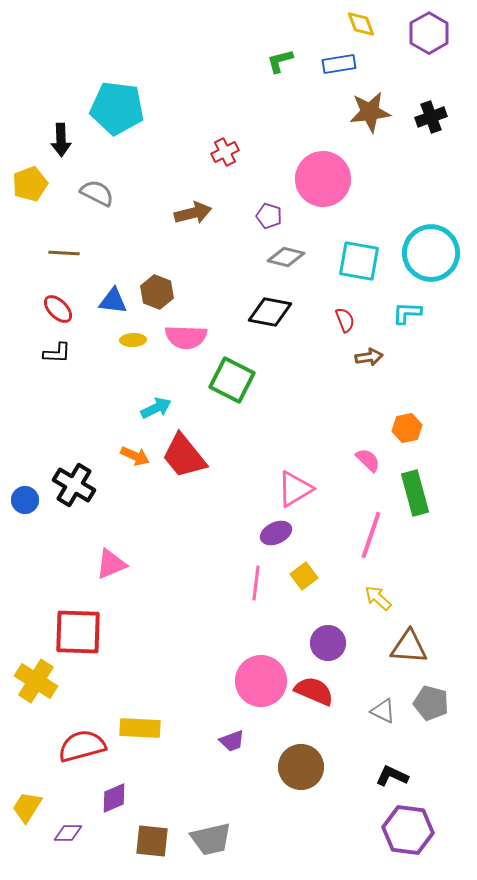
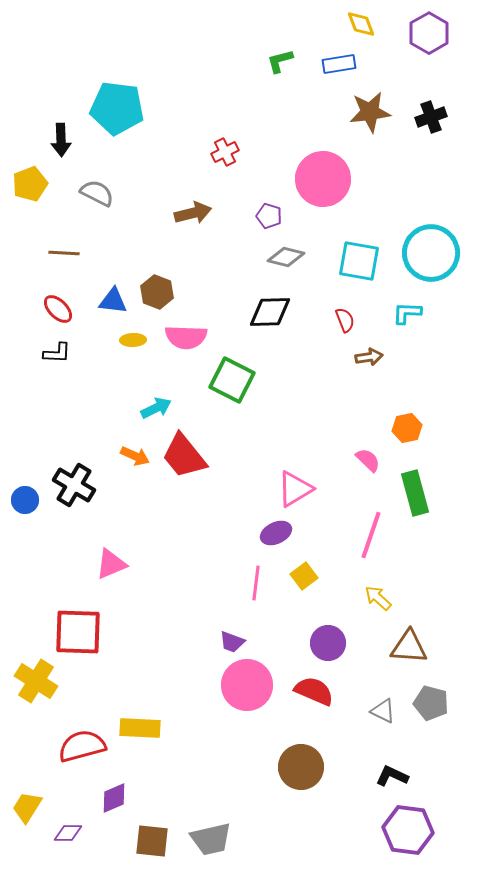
black diamond at (270, 312): rotated 12 degrees counterclockwise
pink circle at (261, 681): moved 14 px left, 4 px down
purple trapezoid at (232, 741): moved 99 px up; rotated 40 degrees clockwise
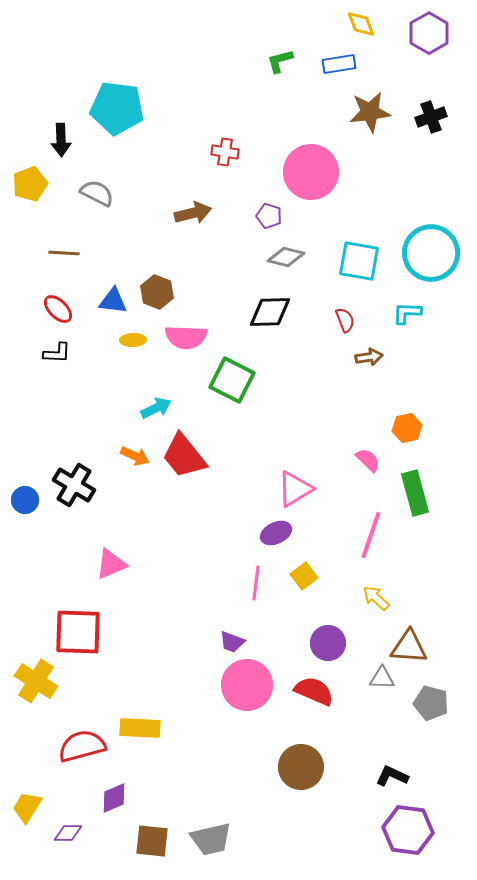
red cross at (225, 152): rotated 36 degrees clockwise
pink circle at (323, 179): moved 12 px left, 7 px up
yellow arrow at (378, 598): moved 2 px left
gray triangle at (383, 711): moved 1 px left, 33 px up; rotated 24 degrees counterclockwise
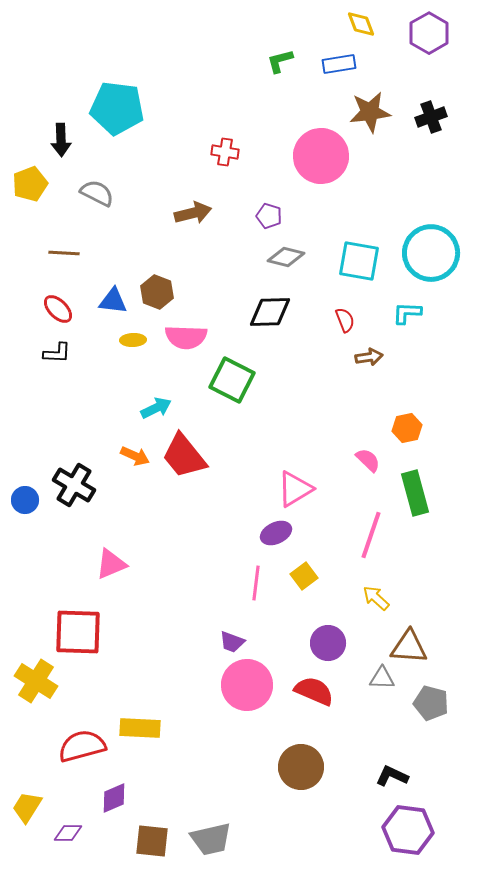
pink circle at (311, 172): moved 10 px right, 16 px up
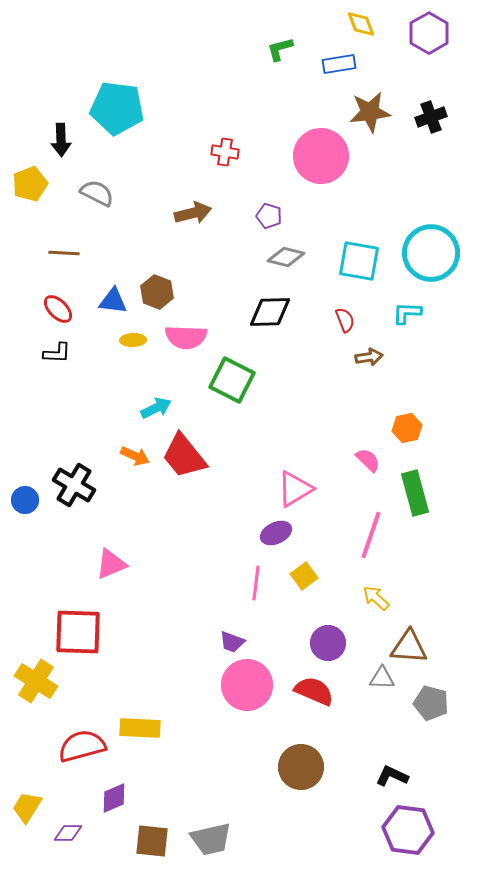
green L-shape at (280, 61): moved 12 px up
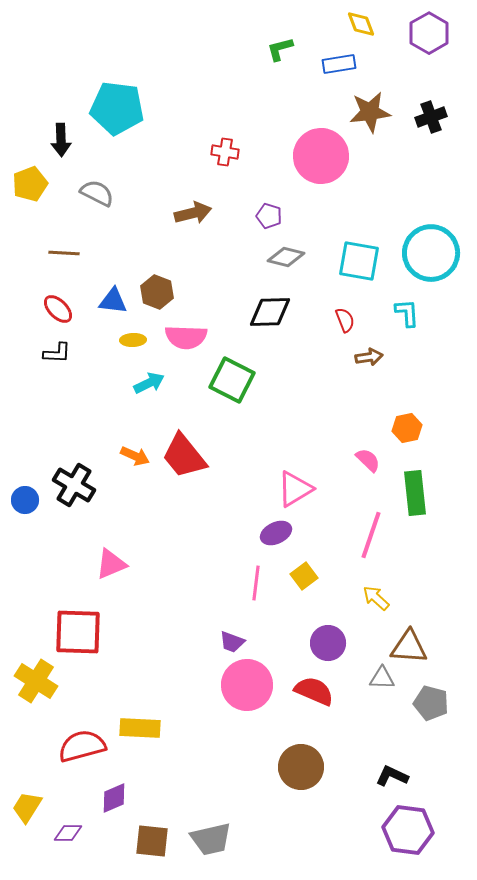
cyan L-shape at (407, 313): rotated 84 degrees clockwise
cyan arrow at (156, 408): moved 7 px left, 25 px up
green rectangle at (415, 493): rotated 9 degrees clockwise
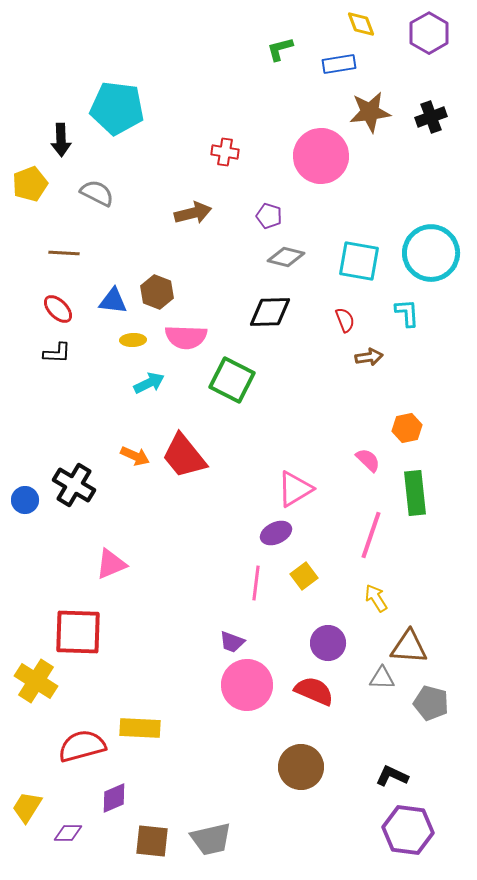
yellow arrow at (376, 598): rotated 16 degrees clockwise
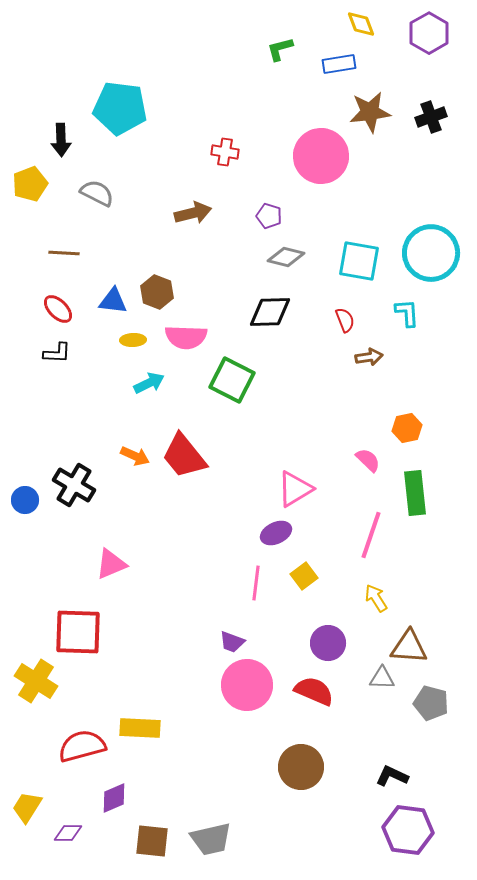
cyan pentagon at (117, 108): moved 3 px right
